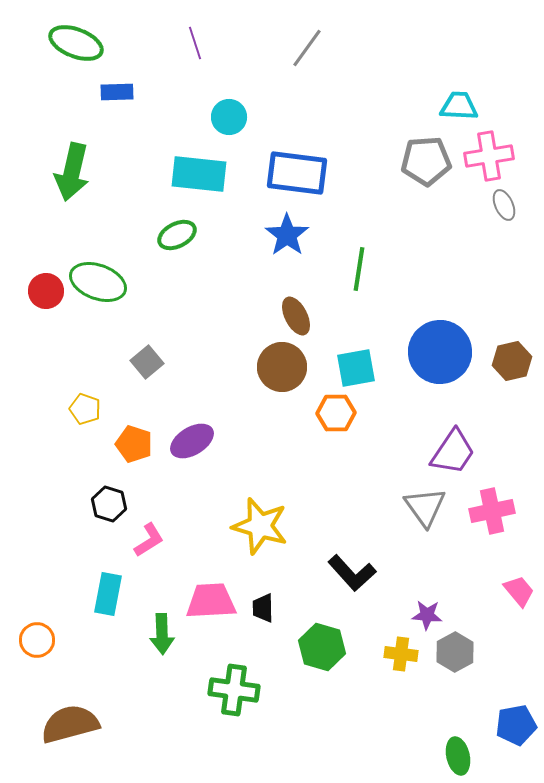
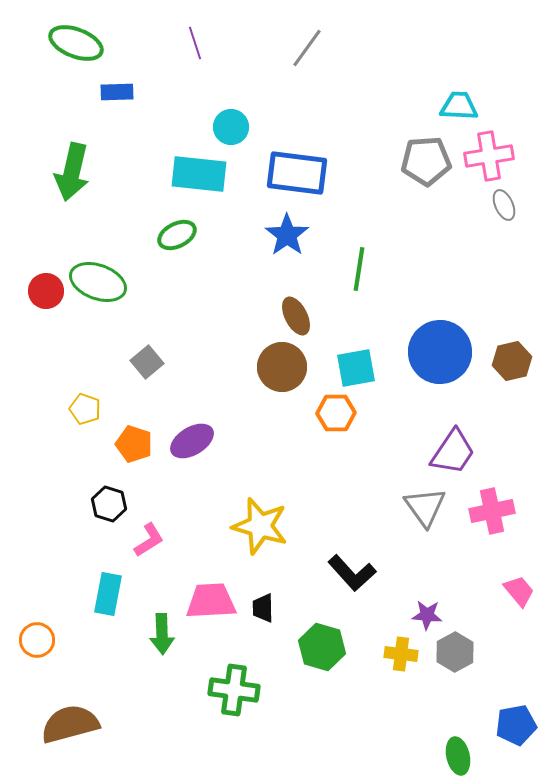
cyan circle at (229, 117): moved 2 px right, 10 px down
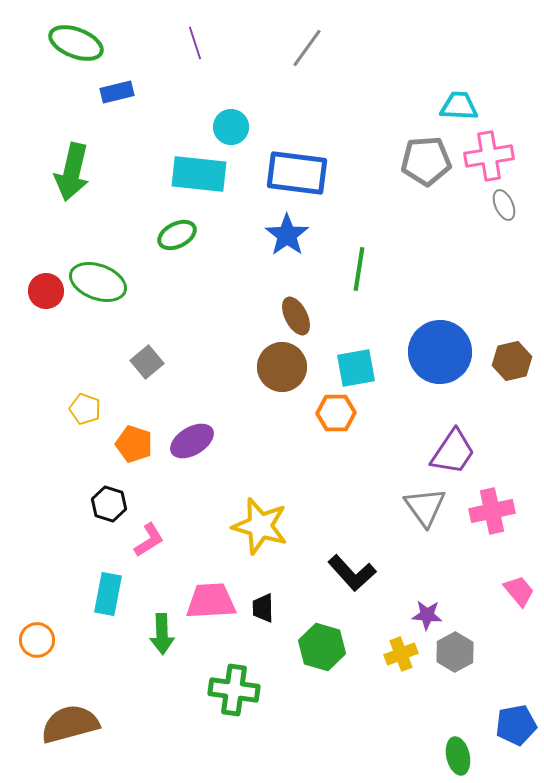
blue rectangle at (117, 92): rotated 12 degrees counterclockwise
yellow cross at (401, 654): rotated 28 degrees counterclockwise
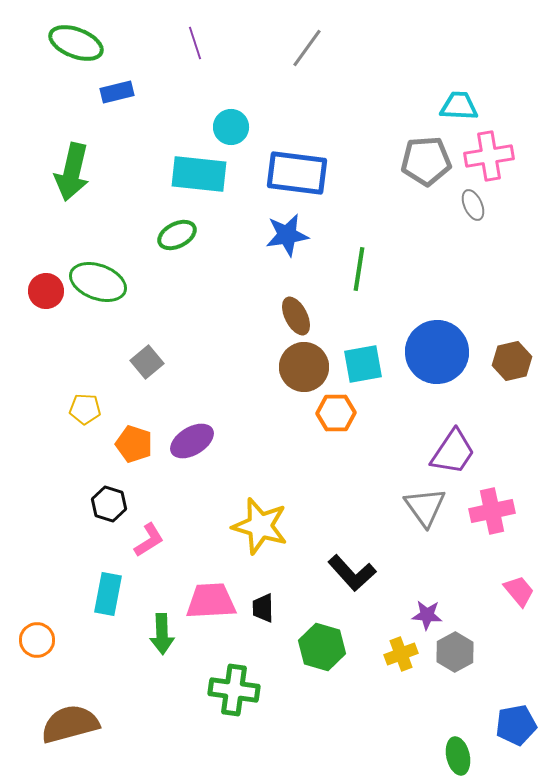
gray ellipse at (504, 205): moved 31 px left
blue star at (287, 235): rotated 27 degrees clockwise
blue circle at (440, 352): moved 3 px left
brown circle at (282, 367): moved 22 px right
cyan square at (356, 368): moved 7 px right, 4 px up
yellow pentagon at (85, 409): rotated 16 degrees counterclockwise
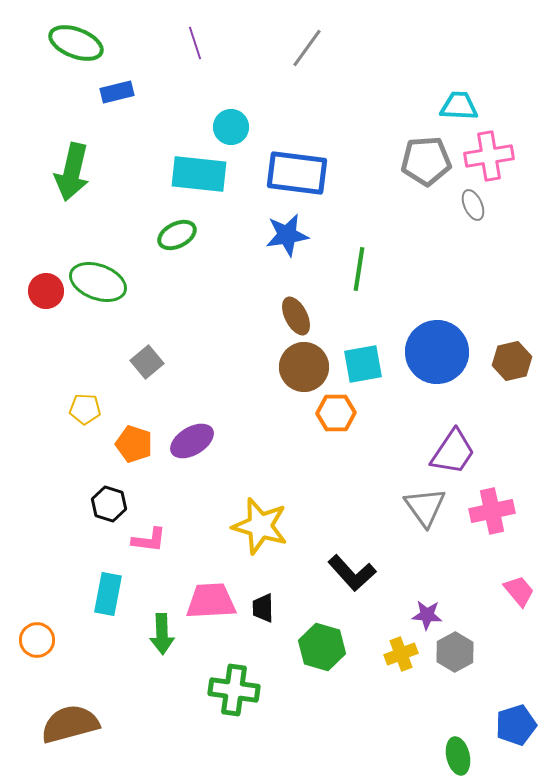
pink L-shape at (149, 540): rotated 39 degrees clockwise
blue pentagon at (516, 725): rotated 6 degrees counterclockwise
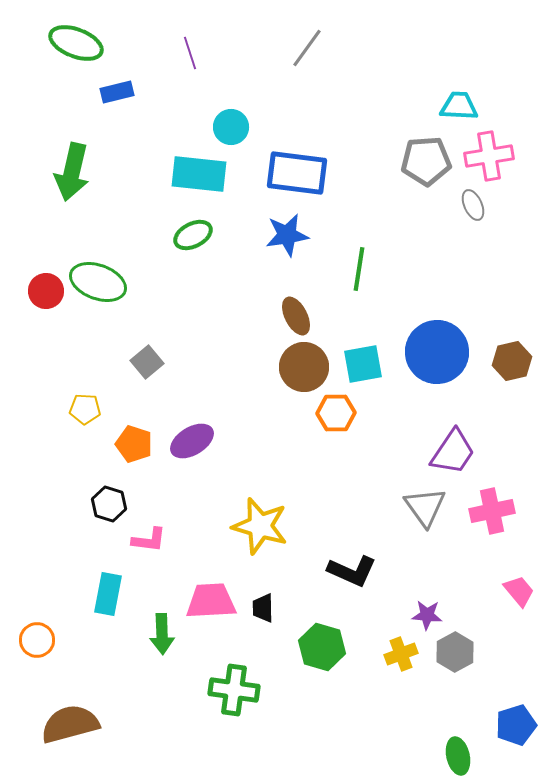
purple line at (195, 43): moved 5 px left, 10 px down
green ellipse at (177, 235): moved 16 px right
black L-shape at (352, 573): moved 2 px up; rotated 24 degrees counterclockwise
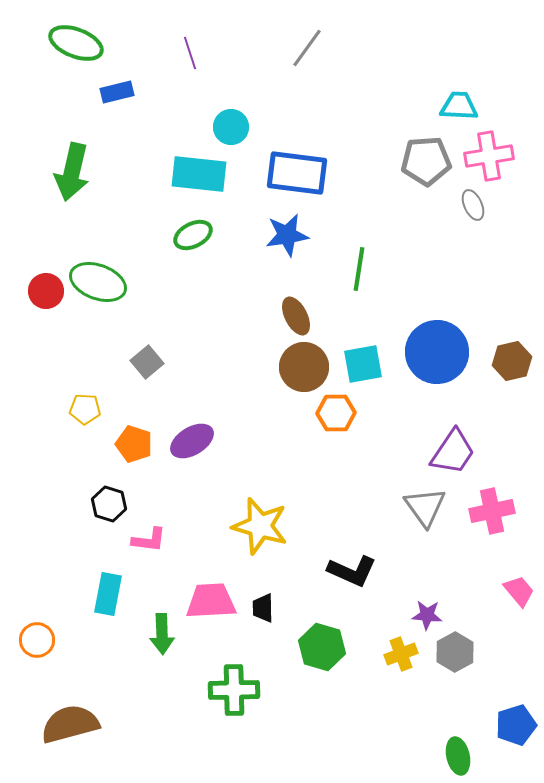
green cross at (234, 690): rotated 9 degrees counterclockwise
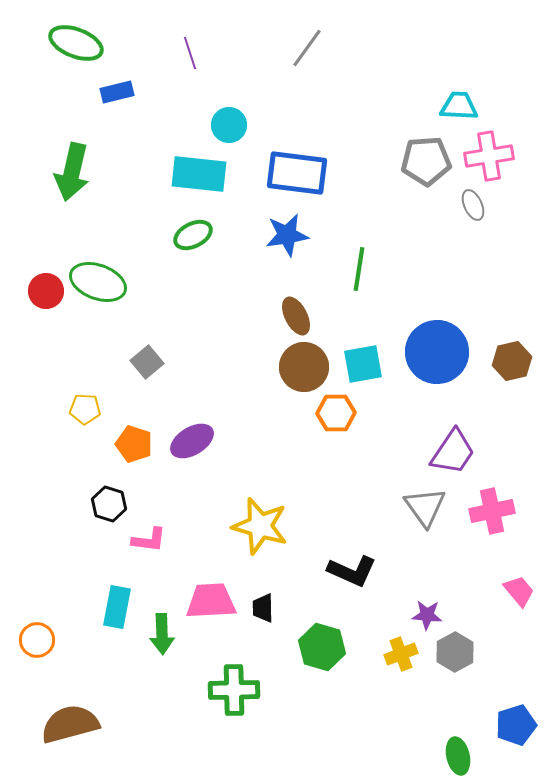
cyan circle at (231, 127): moved 2 px left, 2 px up
cyan rectangle at (108, 594): moved 9 px right, 13 px down
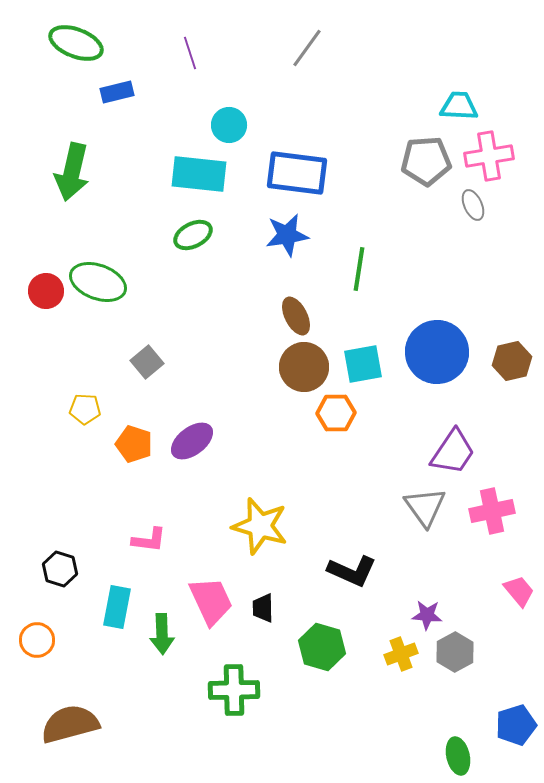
purple ellipse at (192, 441): rotated 6 degrees counterclockwise
black hexagon at (109, 504): moved 49 px left, 65 px down
pink trapezoid at (211, 601): rotated 68 degrees clockwise
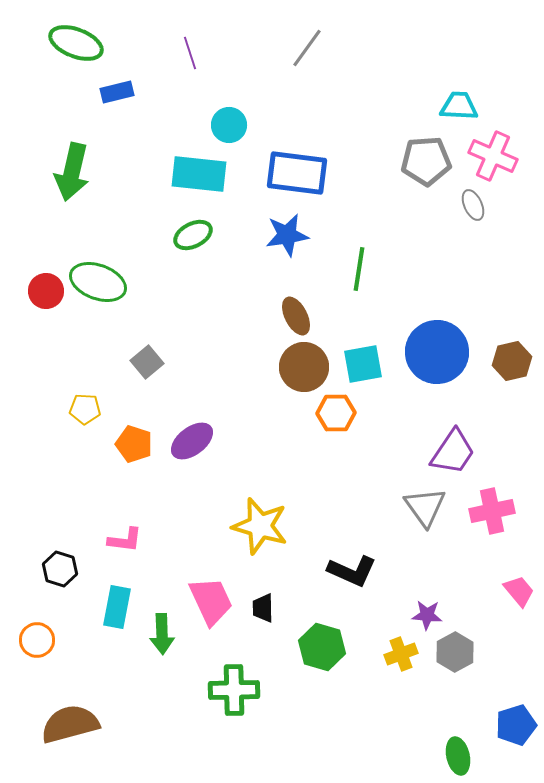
pink cross at (489, 156): moved 4 px right; rotated 33 degrees clockwise
pink L-shape at (149, 540): moved 24 px left
